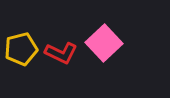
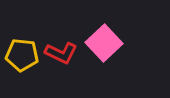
yellow pentagon: moved 1 px right, 6 px down; rotated 20 degrees clockwise
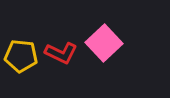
yellow pentagon: moved 1 px left, 1 px down
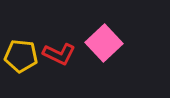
red L-shape: moved 2 px left, 1 px down
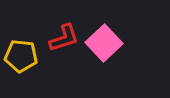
red L-shape: moved 5 px right, 16 px up; rotated 44 degrees counterclockwise
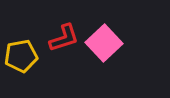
yellow pentagon: rotated 16 degrees counterclockwise
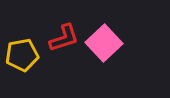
yellow pentagon: moved 1 px right, 1 px up
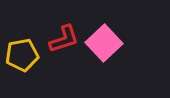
red L-shape: moved 1 px down
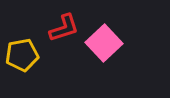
red L-shape: moved 11 px up
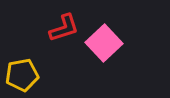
yellow pentagon: moved 20 px down
